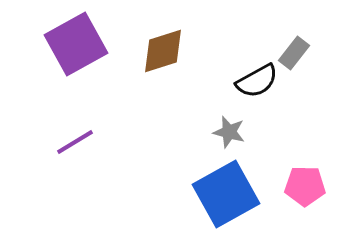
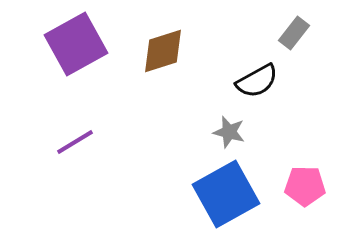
gray rectangle: moved 20 px up
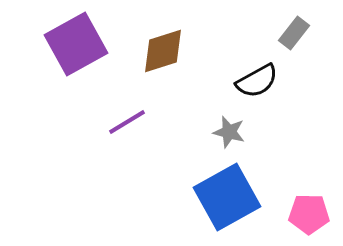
purple line: moved 52 px right, 20 px up
pink pentagon: moved 4 px right, 28 px down
blue square: moved 1 px right, 3 px down
